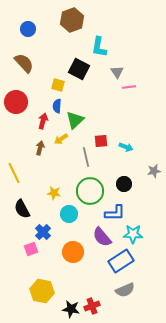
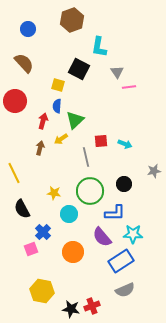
red circle: moved 1 px left, 1 px up
cyan arrow: moved 1 px left, 3 px up
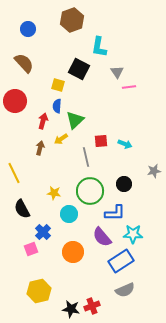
yellow hexagon: moved 3 px left; rotated 25 degrees counterclockwise
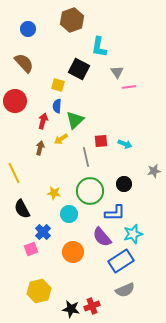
cyan star: rotated 18 degrees counterclockwise
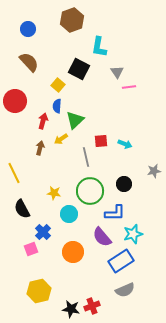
brown semicircle: moved 5 px right, 1 px up
yellow square: rotated 24 degrees clockwise
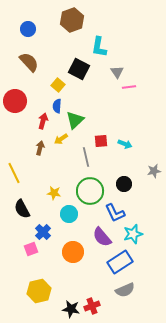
blue L-shape: rotated 65 degrees clockwise
blue rectangle: moved 1 px left, 1 px down
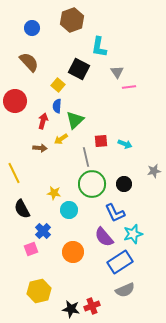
blue circle: moved 4 px right, 1 px up
brown arrow: rotated 80 degrees clockwise
green circle: moved 2 px right, 7 px up
cyan circle: moved 4 px up
blue cross: moved 1 px up
purple semicircle: moved 2 px right
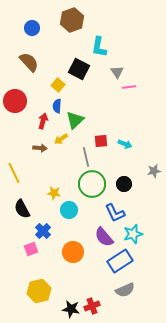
blue rectangle: moved 1 px up
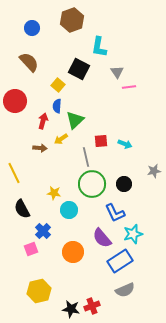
purple semicircle: moved 2 px left, 1 px down
